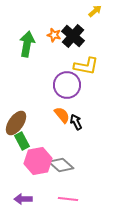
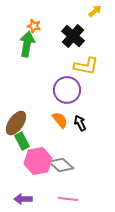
orange star: moved 20 px left, 9 px up
purple circle: moved 5 px down
orange semicircle: moved 2 px left, 5 px down
black arrow: moved 4 px right, 1 px down
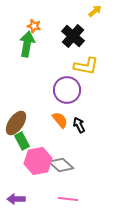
black arrow: moved 1 px left, 2 px down
purple arrow: moved 7 px left
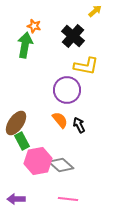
green arrow: moved 2 px left, 1 px down
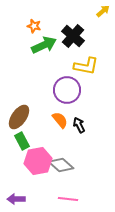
yellow arrow: moved 8 px right
green arrow: moved 19 px right; rotated 55 degrees clockwise
brown ellipse: moved 3 px right, 6 px up
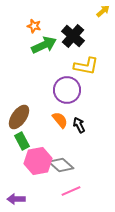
pink line: moved 3 px right, 8 px up; rotated 30 degrees counterclockwise
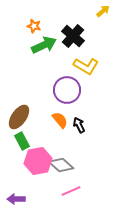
yellow L-shape: rotated 20 degrees clockwise
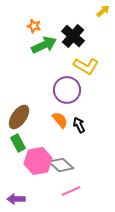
green rectangle: moved 4 px left, 2 px down
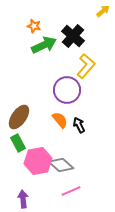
yellow L-shape: rotated 80 degrees counterclockwise
purple arrow: moved 7 px right; rotated 84 degrees clockwise
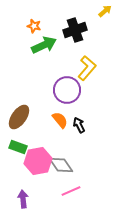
yellow arrow: moved 2 px right
black cross: moved 2 px right, 6 px up; rotated 30 degrees clockwise
yellow L-shape: moved 1 px right, 2 px down
green rectangle: moved 4 px down; rotated 42 degrees counterclockwise
gray diamond: rotated 15 degrees clockwise
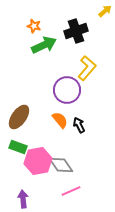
black cross: moved 1 px right, 1 px down
